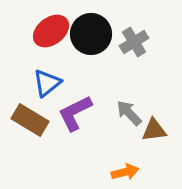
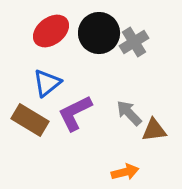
black circle: moved 8 px right, 1 px up
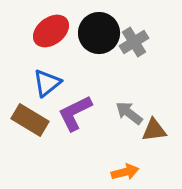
gray arrow: rotated 8 degrees counterclockwise
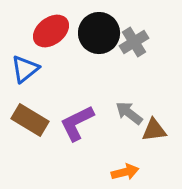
blue triangle: moved 22 px left, 14 px up
purple L-shape: moved 2 px right, 10 px down
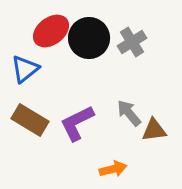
black circle: moved 10 px left, 5 px down
gray cross: moved 2 px left
gray arrow: rotated 12 degrees clockwise
orange arrow: moved 12 px left, 3 px up
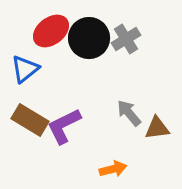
gray cross: moved 6 px left, 3 px up
purple L-shape: moved 13 px left, 3 px down
brown triangle: moved 3 px right, 2 px up
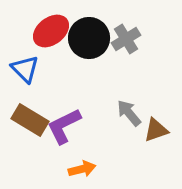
blue triangle: rotated 36 degrees counterclockwise
brown triangle: moved 1 px left, 2 px down; rotated 12 degrees counterclockwise
orange arrow: moved 31 px left
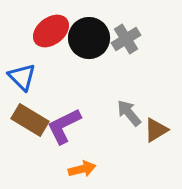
blue triangle: moved 3 px left, 8 px down
brown triangle: rotated 12 degrees counterclockwise
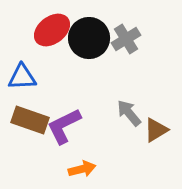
red ellipse: moved 1 px right, 1 px up
blue triangle: rotated 48 degrees counterclockwise
brown rectangle: rotated 12 degrees counterclockwise
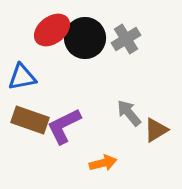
black circle: moved 4 px left
blue triangle: rotated 8 degrees counterclockwise
orange arrow: moved 21 px right, 6 px up
